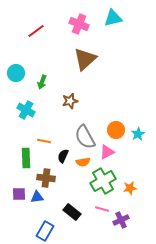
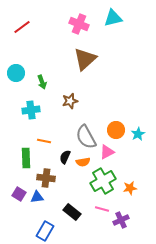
red line: moved 14 px left, 4 px up
green arrow: rotated 40 degrees counterclockwise
cyan cross: moved 5 px right; rotated 36 degrees counterclockwise
gray semicircle: moved 1 px right
black semicircle: moved 2 px right, 1 px down
purple square: rotated 32 degrees clockwise
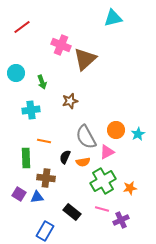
pink cross: moved 18 px left, 21 px down
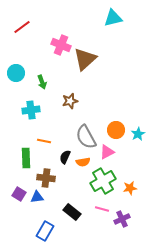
purple cross: moved 1 px right, 1 px up
